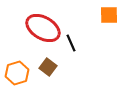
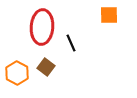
red ellipse: moved 1 px left, 1 px up; rotated 64 degrees clockwise
brown square: moved 2 px left
orange hexagon: rotated 15 degrees counterclockwise
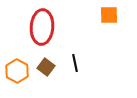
black line: moved 4 px right, 20 px down; rotated 12 degrees clockwise
orange hexagon: moved 2 px up
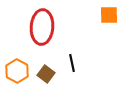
black line: moved 3 px left
brown square: moved 7 px down
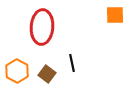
orange square: moved 6 px right
brown square: moved 1 px right
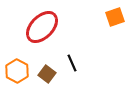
orange square: moved 2 px down; rotated 18 degrees counterclockwise
red ellipse: rotated 40 degrees clockwise
black line: rotated 12 degrees counterclockwise
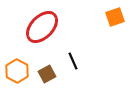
black line: moved 1 px right, 2 px up
brown square: rotated 24 degrees clockwise
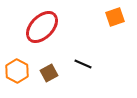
black line: moved 10 px right, 3 px down; rotated 42 degrees counterclockwise
brown square: moved 2 px right, 1 px up
